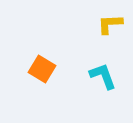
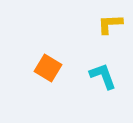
orange square: moved 6 px right, 1 px up
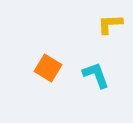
cyan L-shape: moved 7 px left, 1 px up
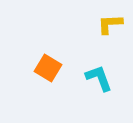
cyan L-shape: moved 3 px right, 3 px down
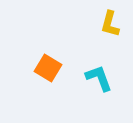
yellow L-shape: rotated 72 degrees counterclockwise
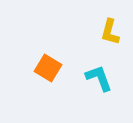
yellow L-shape: moved 8 px down
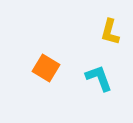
orange square: moved 2 px left
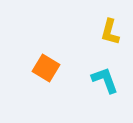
cyan L-shape: moved 6 px right, 2 px down
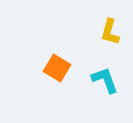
orange square: moved 11 px right
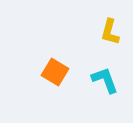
orange square: moved 2 px left, 4 px down
